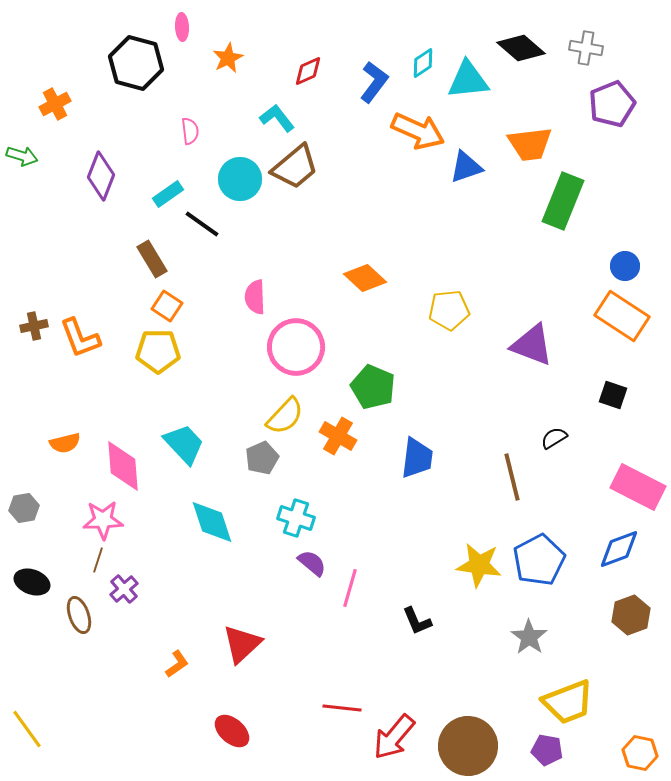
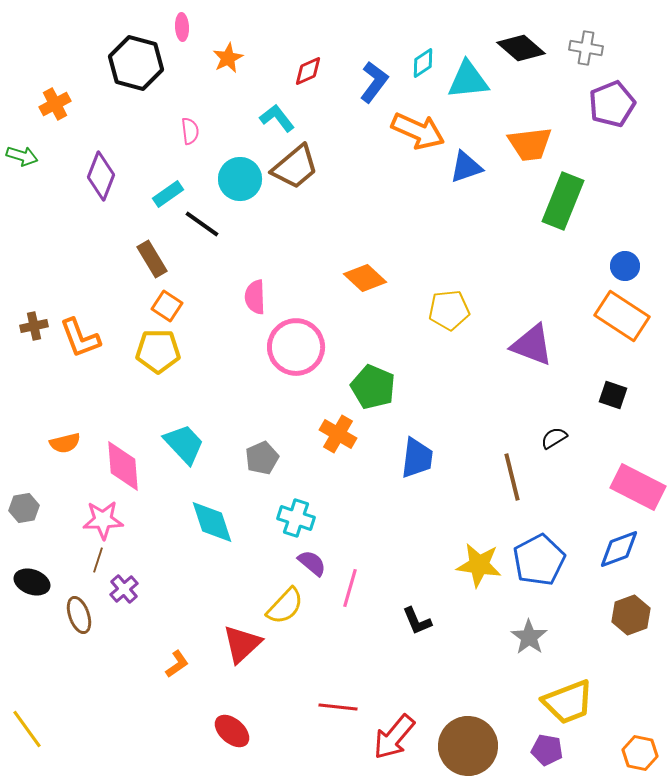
yellow semicircle at (285, 416): moved 190 px down
orange cross at (338, 436): moved 2 px up
red line at (342, 708): moved 4 px left, 1 px up
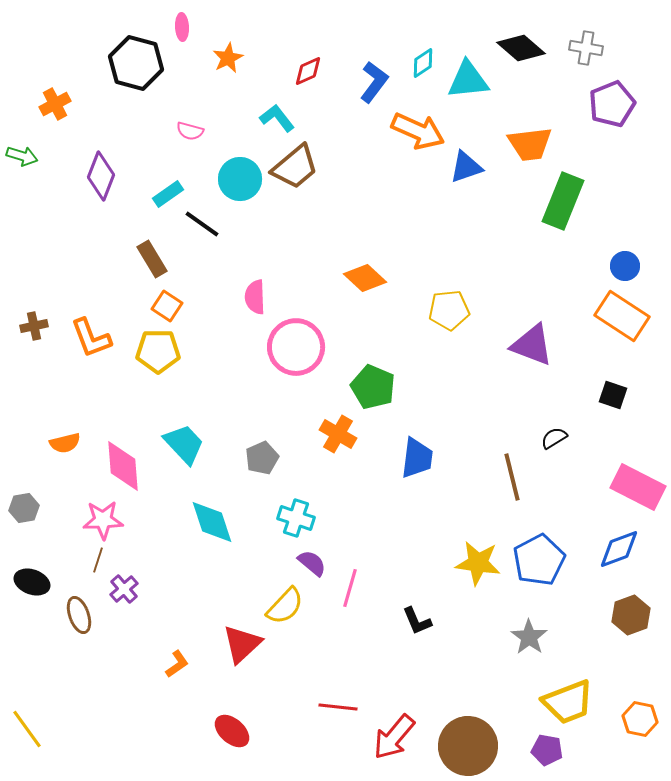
pink semicircle at (190, 131): rotated 112 degrees clockwise
orange L-shape at (80, 338): moved 11 px right
yellow star at (479, 565): moved 1 px left, 2 px up
orange hexagon at (640, 753): moved 34 px up
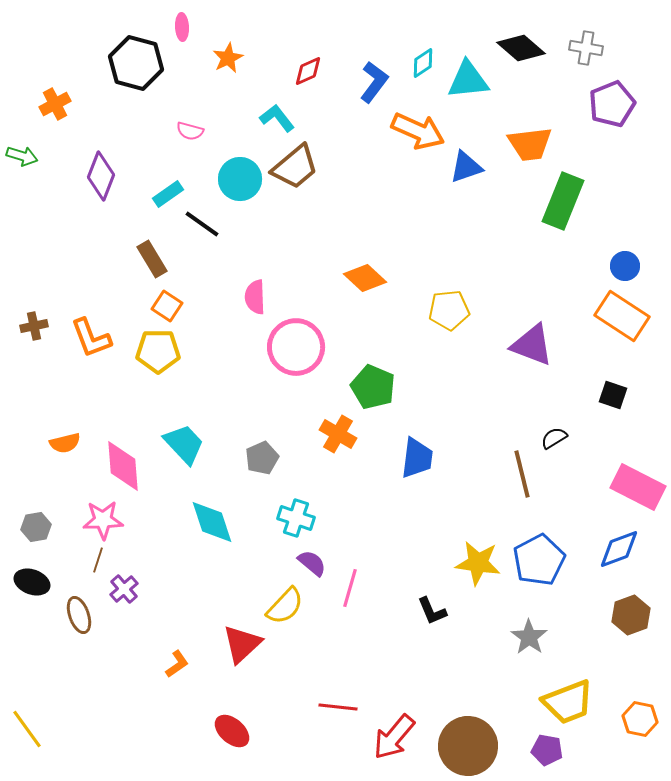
brown line at (512, 477): moved 10 px right, 3 px up
gray hexagon at (24, 508): moved 12 px right, 19 px down
black L-shape at (417, 621): moved 15 px right, 10 px up
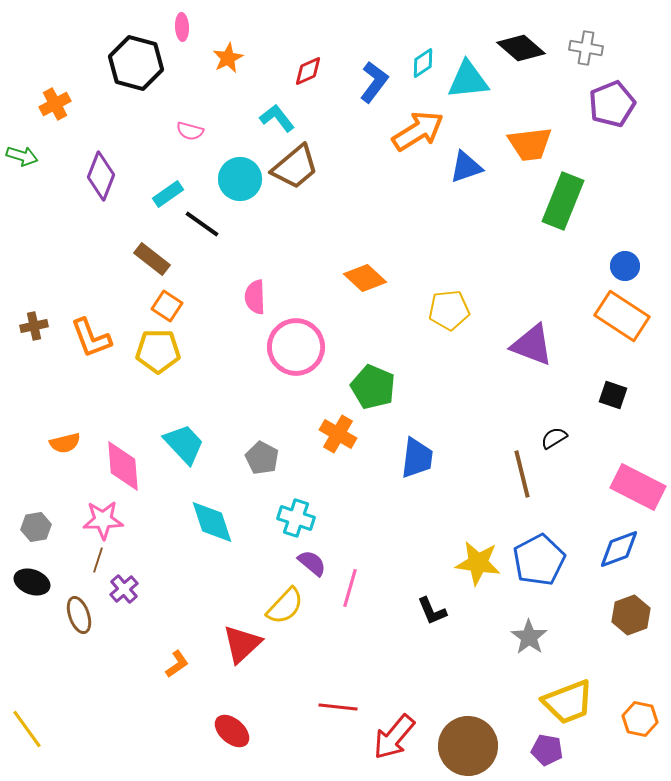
orange arrow at (418, 131): rotated 56 degrees counterclockwise
brown rectangle at (152, 259): rotated 21 degrees counterclockwise
gray pentagon at (262, 458): rotated 20 degrees counterclockwise
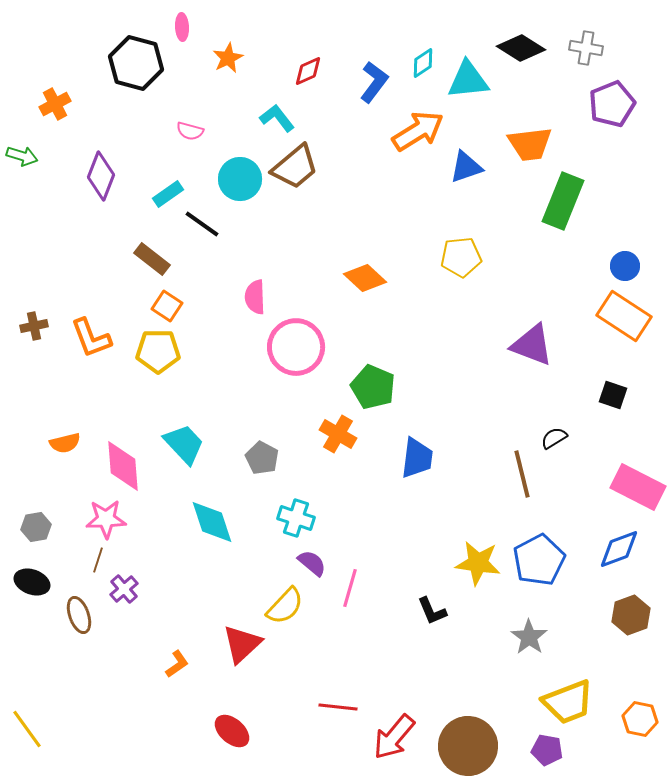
black diamond at (521, 48): rotated 9 degrees counterclockwise
yellow pentagon at (449, 310): moved 12 px right, 53 px up
orange rectangle at (622, 316): moved 2 px right
pink star at (103, 520): moved 3 px right, 1 px up
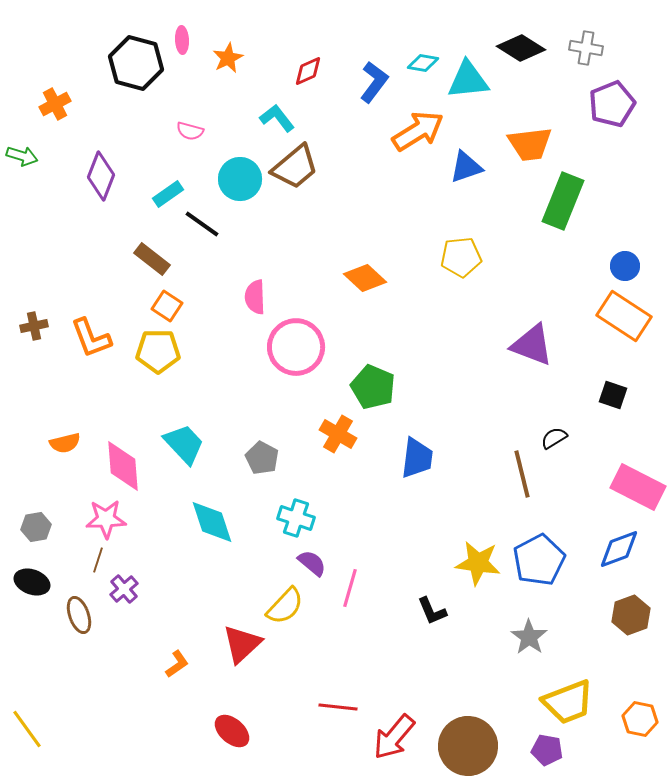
pink ellipse at (182, 27): moved 13 px down
cyan diamond at (423, 63): rotated 44 degrees clockwise
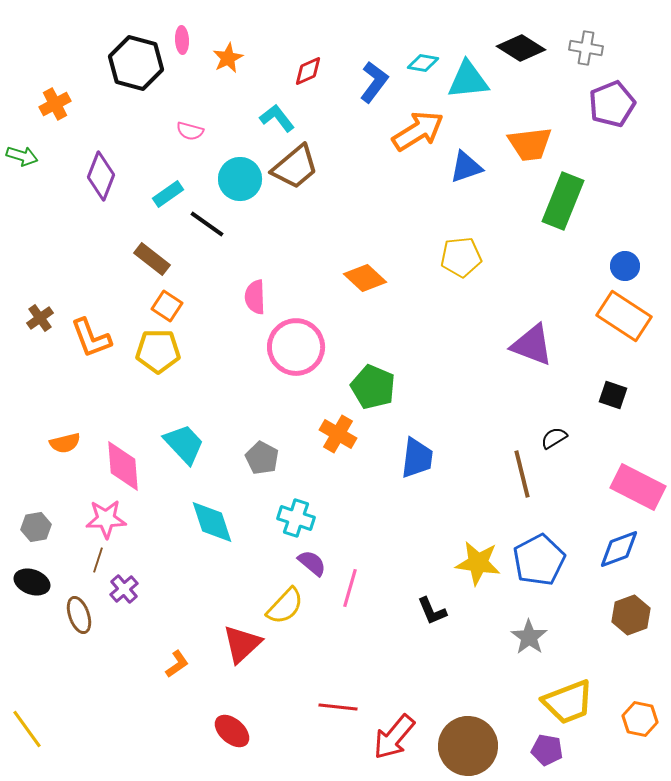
black line at (202, 224): moved 5 px right
brown cross at (34, 326): moved 6 px right, 8 px up; rotated 24 degrees counterclockwise
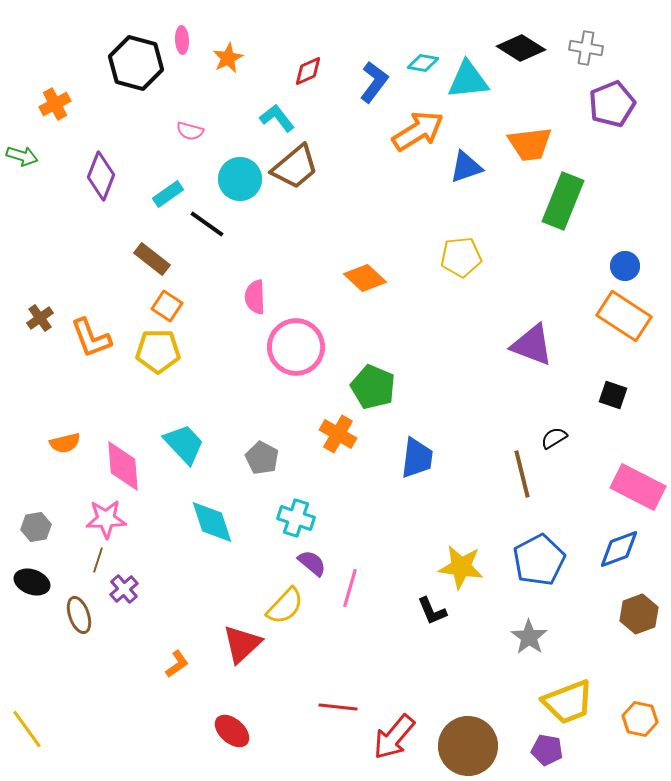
yellow star at (478, 563): moved 17 px left, 4 px down
brown hexagon at (631, 615): moved 8 px right, 1 px up
